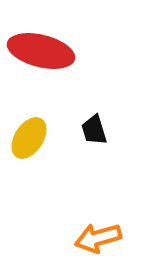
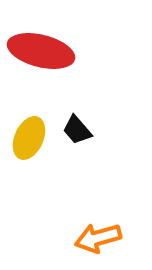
black trapezoid: moved 17 px left; rotated 24 degrees counterclockwise
yellow ellipse: rotated 9 degrees counterclockwise
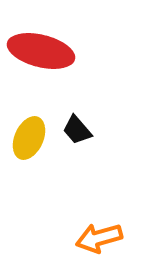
orange arrow: moved 1 px right
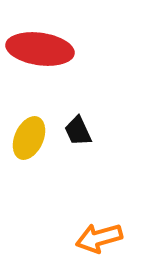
red ellipse: moved 1 px left, 2 px up; rotated 6 degrees counterclockwise
black trapezoid: moved 1 px right, 1 px down; rotated 16 degrees clockwise
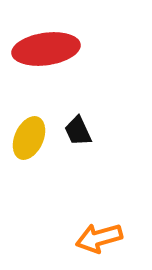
red ellipse: moved 6 px right; rotated 16 degrees counterclockwise
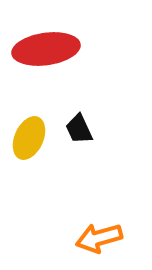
black trapezoid: moved 1 px right, 2 px up
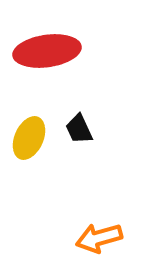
red ellipse: moved 1 px right, 2 px down
